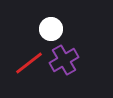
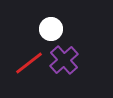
purple cross: rotated 12 degrees counterclockwise
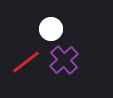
red line: moved 3 px left, 1 px up
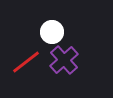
white circle: moved 1 px right, 3 px down
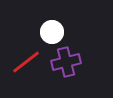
purple cross: moved 2 px right, 2 px down; rotated 28 degrees clockwise
